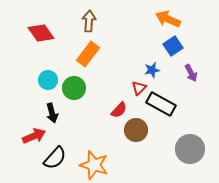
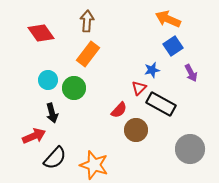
brown arrow: moved 2 px left
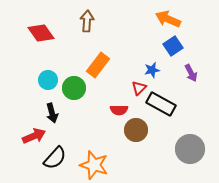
orange rectangle: moved 10 px right, 11 px down
red semicircle: rotated 48 degrees clockwise
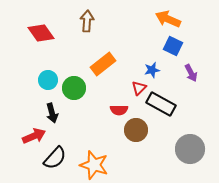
blue square: rotated 30 degrees counterclockwise
orange rectangle: moved 5 px right, 1 px up; rotated 15 degrees clockwise
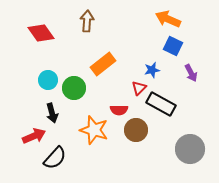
orange star: moved 35 px up
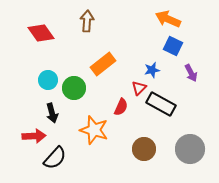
red semicircle: moved 2 px right, 3 px up; rotated 66 degrees counterclockwise
brown circle: moved 8 px right, 19 px down
red arrow: rotated 20 degrees clockwise
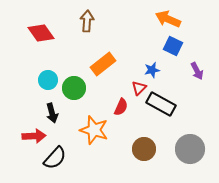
purple arrow: moved 6 px right, 2 px up
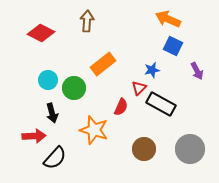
red diamond: rotated 28 degrees counterclockwise
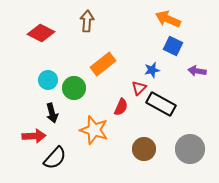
purple arrow: rotated 126 degrees clockwise
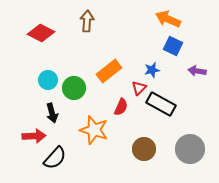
orange rectangle: moved 6 px right, 7 px down
